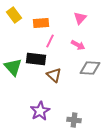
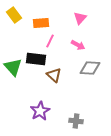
gray cross: moved 2 px right, 1 px down
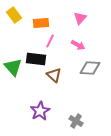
gray cross: rotated 24 degrees clockwise
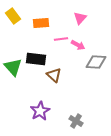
yellow rectangle: moved 1 px left, 1 px down
pink line: moved 11 px right, 2 px up; rotated 56 degrees clockwise
gray diamond: moved 6 px right, 6 px up
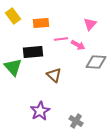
pink triangle: moved 10 px right, 6 px down
black rectangle: moved 3 px left, 7 px up; rotated 12 degrees counterclockwise
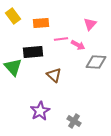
gray cross: moved 2 px left
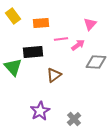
pink arrow: rotated 64 degrees counterclockwise
brown triangle: rotated 42 degrees clockwise
gray cross: moved 2 px up; rotated 16 degrees clockwise
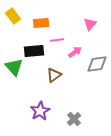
pink line: moved 4 px left, 1 px down
pink arrow: moved 3 px left, 7 px down
black rectangle: moved 1 px right, 1 px up
gray diamond: moved 1 px right, 2 px down; rotated 10 degrees counterclockwise
green triangle: moved 1 px right
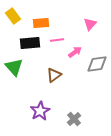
black rectangle: moved 4 px left, 8 px up
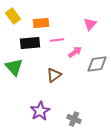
gray cross: rotated 24 degrees counterclockwise
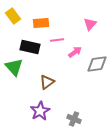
black rectangle: moved 4 px down; rotated 18 degrees clockwise
brown triangle: moved 7 px left, 7 px down
